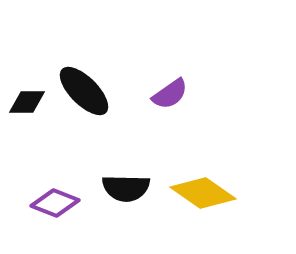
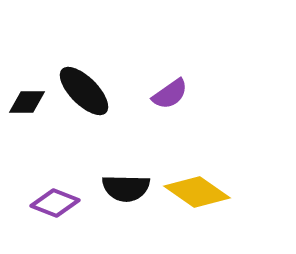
yellow diamond: moved 6 px left, 1 px up
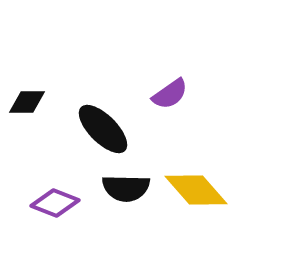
black ellipse: moved 19 px right, 38 px down
yellow diamond: moved 1 px left, 2 px up; rotated 14 degrees clockwise
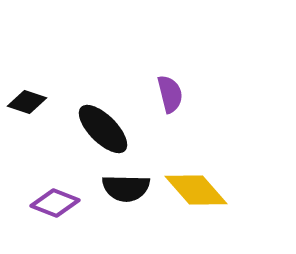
purple semicircle: rotated 69 degrees counterclockwise
black diamond: rotated 18 degrees clockwise
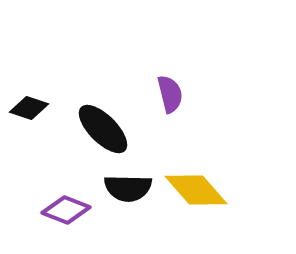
black diamond: moved 2 px right, 6 px down
black semicircle: moved 2 px right
purple diamond: moved 11 px right, 7 px down
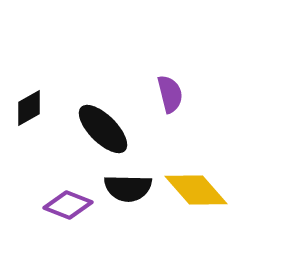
black diamond: rotated 48 degrees counterclockwise
purple diamond: moved 2 px right, 5 px up
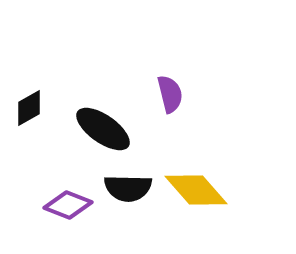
black ellipse: rotated 10 degrees counterclockwise
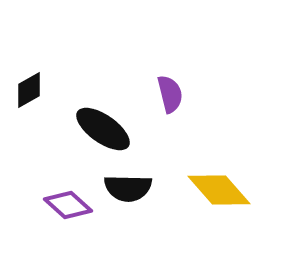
black diamond: moved 18 px up
yellow diamond: moved 23 px right
purple diamond: rotated 21 degrees clockwise
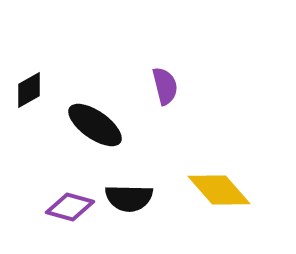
purple semicircle: moved 5 px left, 8 px up
black ellipse: moved 8 px left, 4 px up
black semicircle: moved 1 px right, 10 px down
purple diamond: moved 2 px right, 2 px down; rotated 27 degrees counterclockwise
